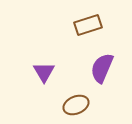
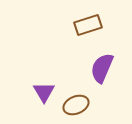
purple triangle: moved 20 px down
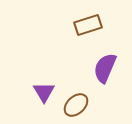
purple semicircle: moved 3 px right
brown ellipse: rotated 20 degrees counterclockwise
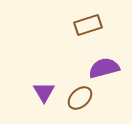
purple semicircle: moved 1 px left; rotated 52 degrees clockwise
brown ellipse: moved 4 px right, 7 px up
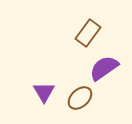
brown rectangle: moved 8 px down; rotated 36 degrees counterclockwise
purple semicircle: rotated 20 degrees counterclockwise
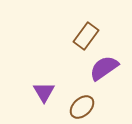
brown rectangle: moved 2 px left, 3 px down
brown ellipse: moved 2 px right, 9 px down
